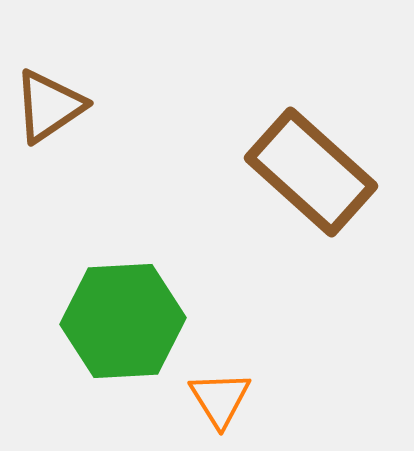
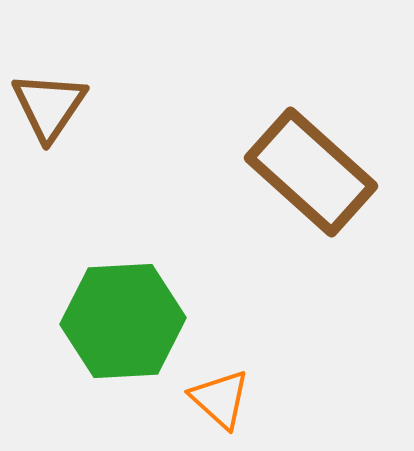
brown triangle: rotated 22 degrees counterclockwise
orange triangle: rotated 16 degrees counterclockwise
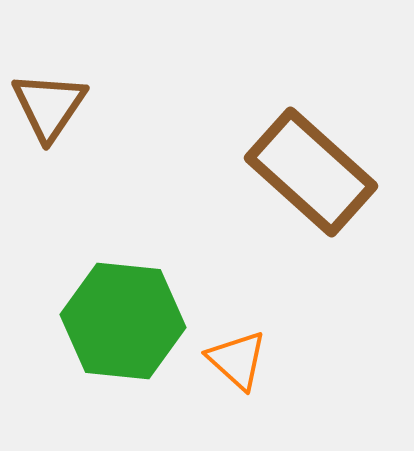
green hexagon: rotated 9 degrees clockwise
orange triangle: moved 17 px right, 39 px up
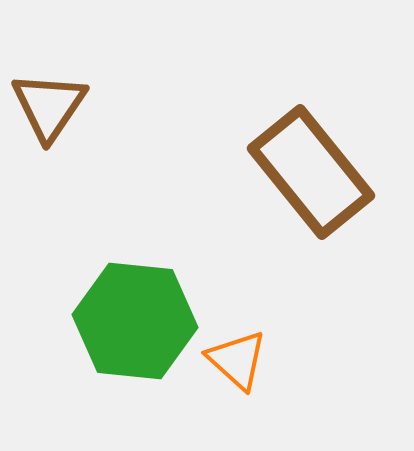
brown rectangle: rotated 9 degrees clockwise
green hexagon: moved 12 px right
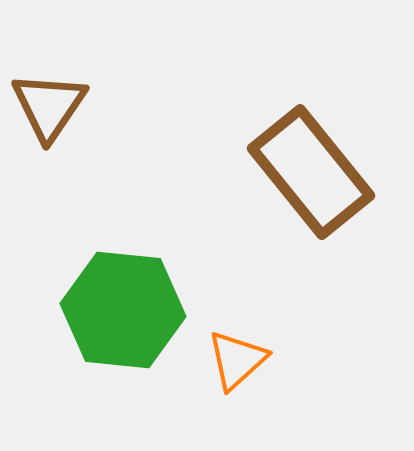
green hexagon: moved 12 px left, 11 px up
orange triangle: rotated 36 degrees clockwise
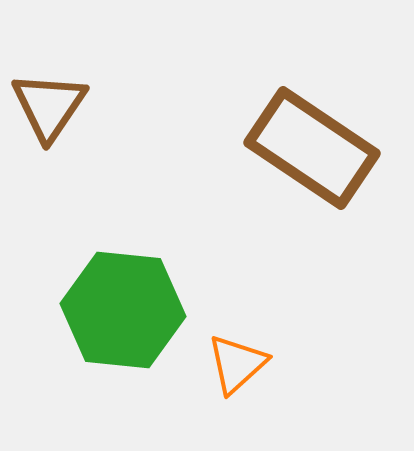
brown rectangle: moved 1 px right, 24 px up; rotated 17 degrees counterclockwise
orange triangle: moved 4 px down
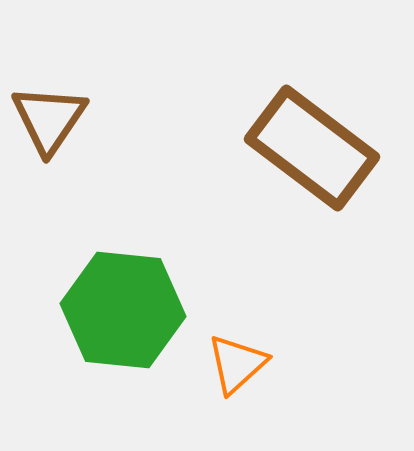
brown triangle: moved 13 px down
brown rectangle: rotated 3 degrees clockwise
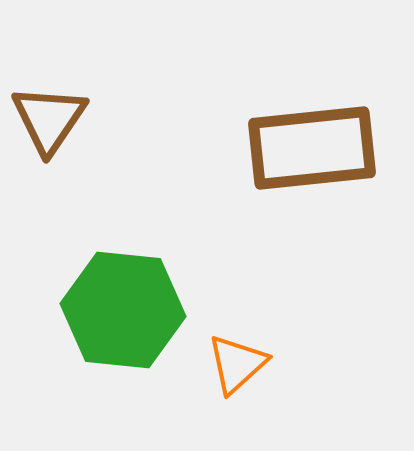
brown rectangle: rotated 43 degrees counterclockwise
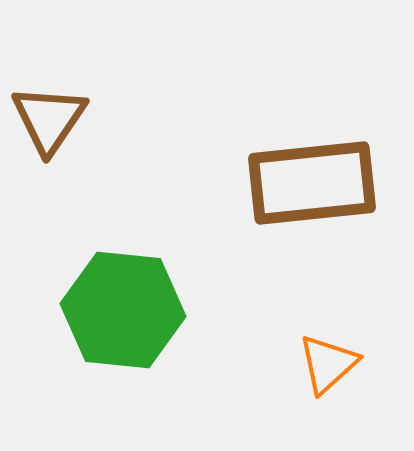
brown rectangle: moved 35 px down
orange triangle: moved 91 px right
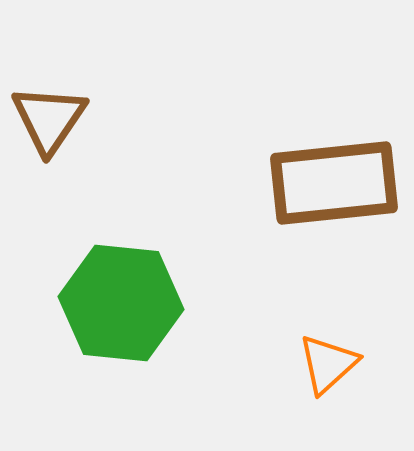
brown rectangle: moved 22 px right
green hexagon: moved 2 px left, 7 px up
